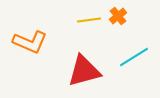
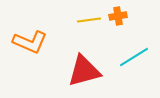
orange cross: rotated 30 degrees clockwise
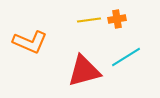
orange cross: moved 1 px left, 3 px down
cyan line: moved 8 px left
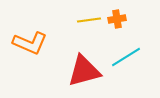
orange L-shape: moved 1 px down
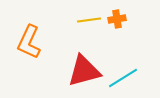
orange L-shape: moved 1 px left, 1 px up; rotated 92 degrees clockwise
cyan line: moved 3 px left, 21 px down
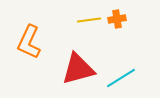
red triangle: moved 6 px left, 2 px up
cyan line: moved 2 px left
